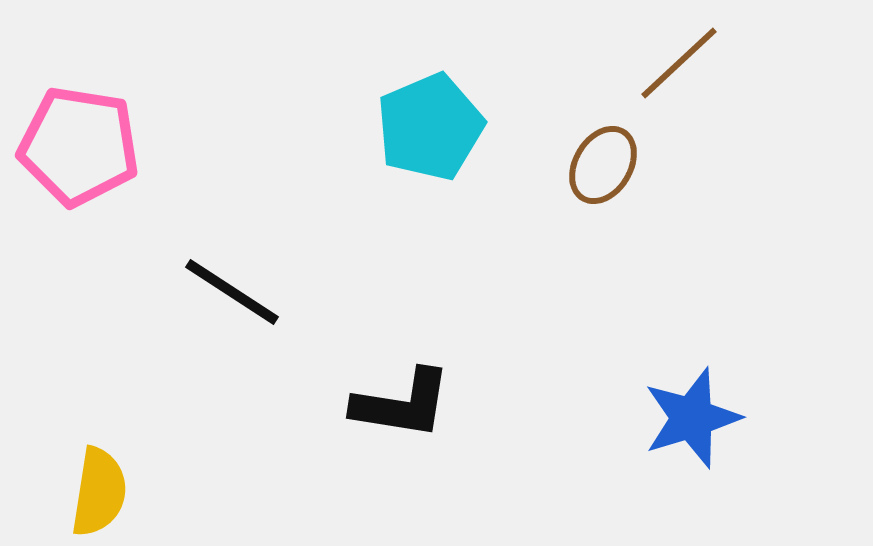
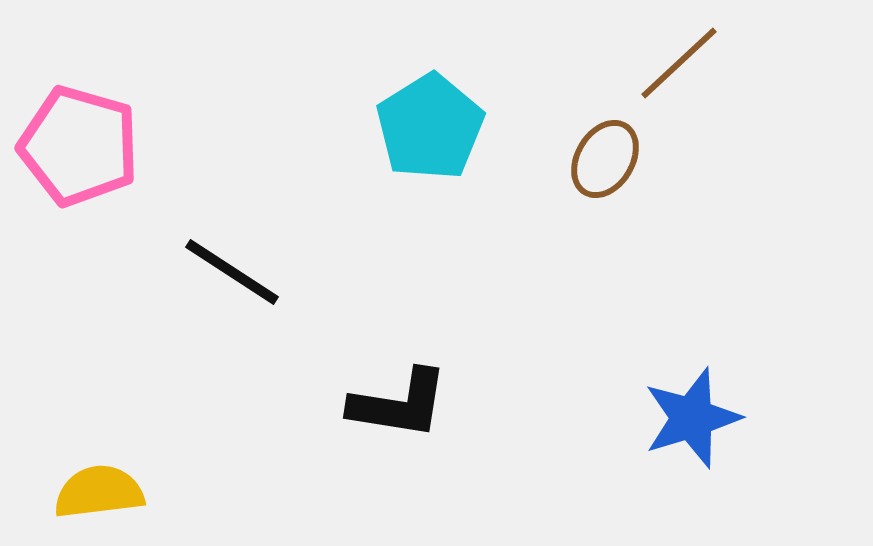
cyan pentagon: rotated 9 degrees counterclockwise
pink pentagon: rotated 7 degrees clockwise
brown ellipse: moved 2 px right, 6 px up
black line: moved 20 px up
black L-shape: moved 3 px left
yellow semicircle: rotated 106 degrees counterclockwise
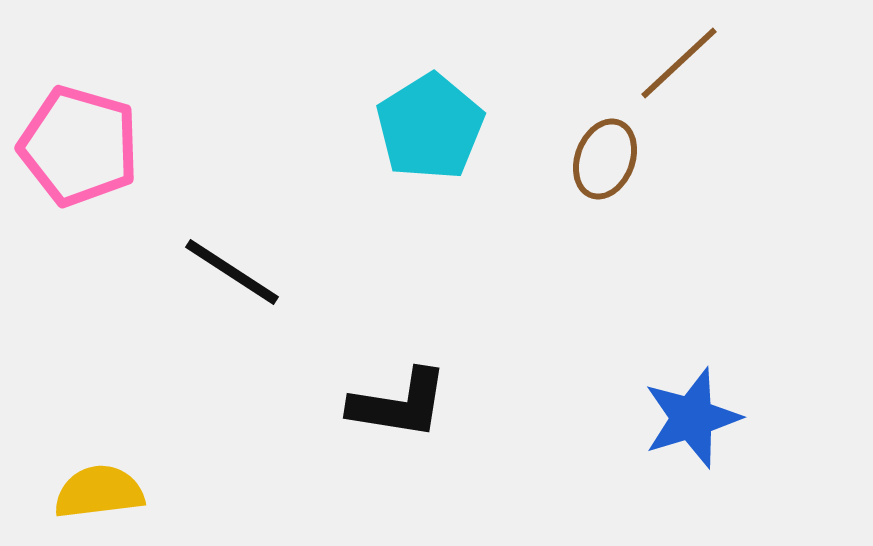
brown ellipse: rotated 10 degrees counterclockwise
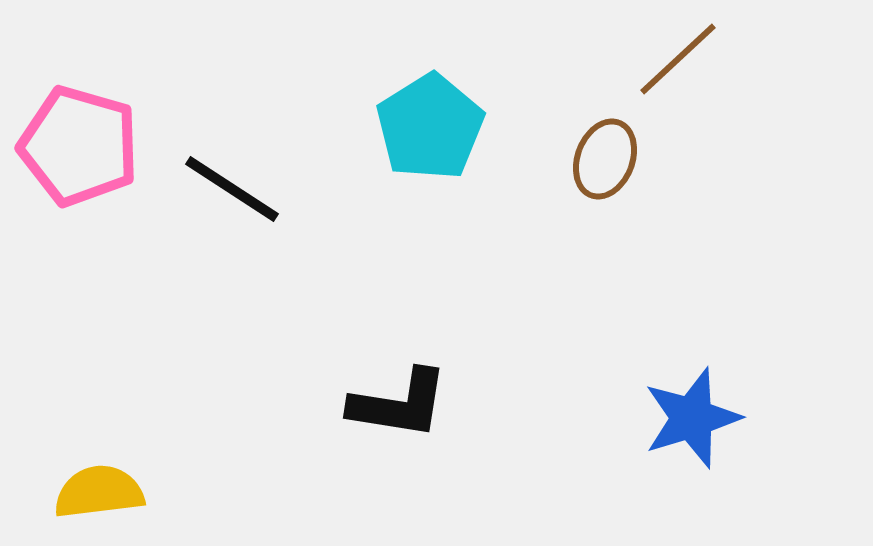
brown line: moved 1 px left, 4 px up
black line: moved 83 px up
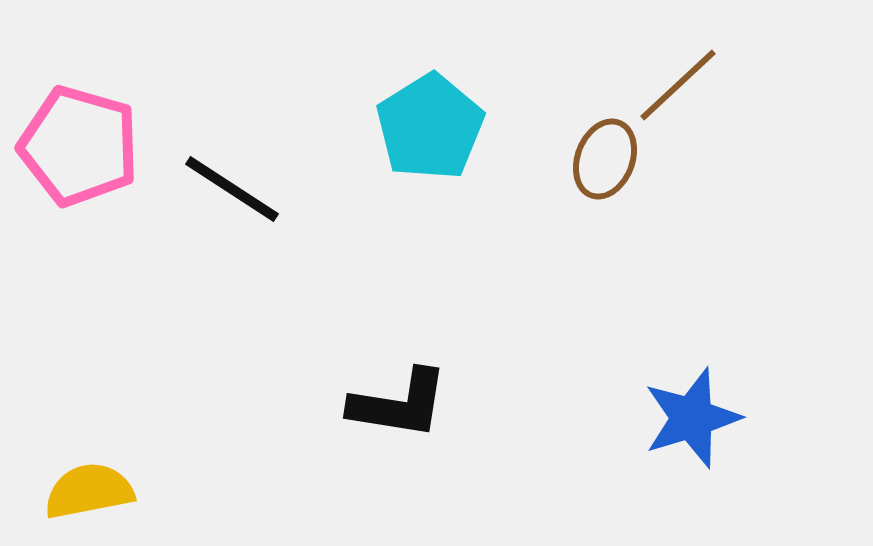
brown line: moved 26 px down
yellow semicircle: moved 10 px left, 1 px up; rotated 4 degrees counterclockwise
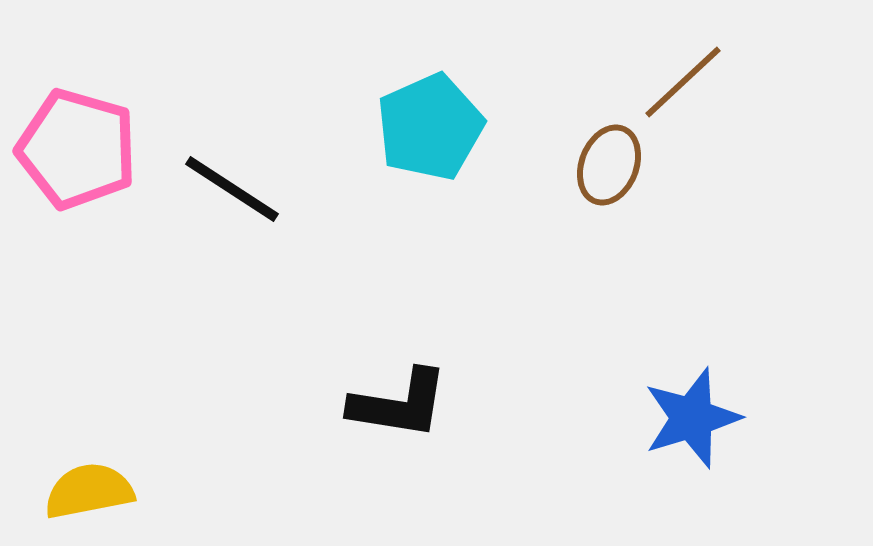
brown line: moved 5 px right, 3 px up
cyan pentagon: rotated 8 degrees clockwise
pink pentagon: moved 2 px left, 3 px down
brown ellipse: moved 4 px right, 6 px down
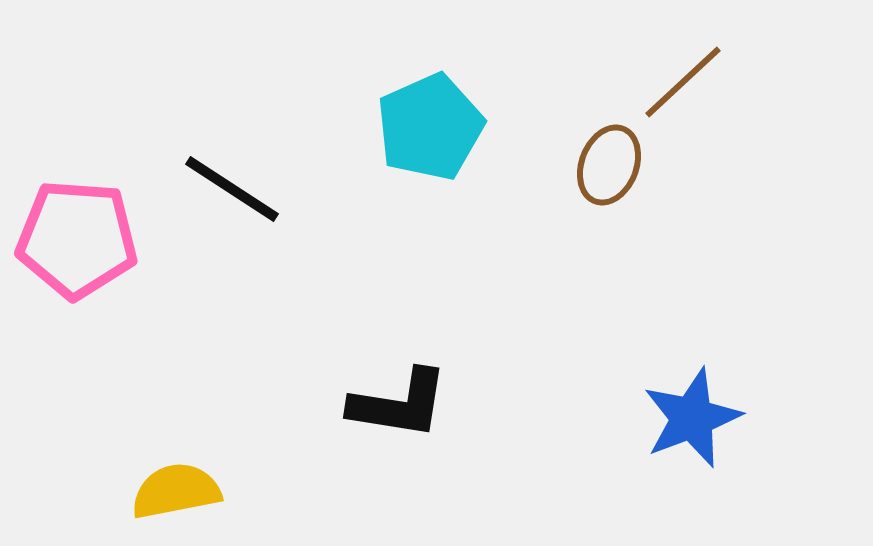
pink pentagon: moved 90 px down; rotated 12 degrees counterclockwise
blue star: rotated 4 degrees counterclockwise
yellow semicircle: moved 87 px right
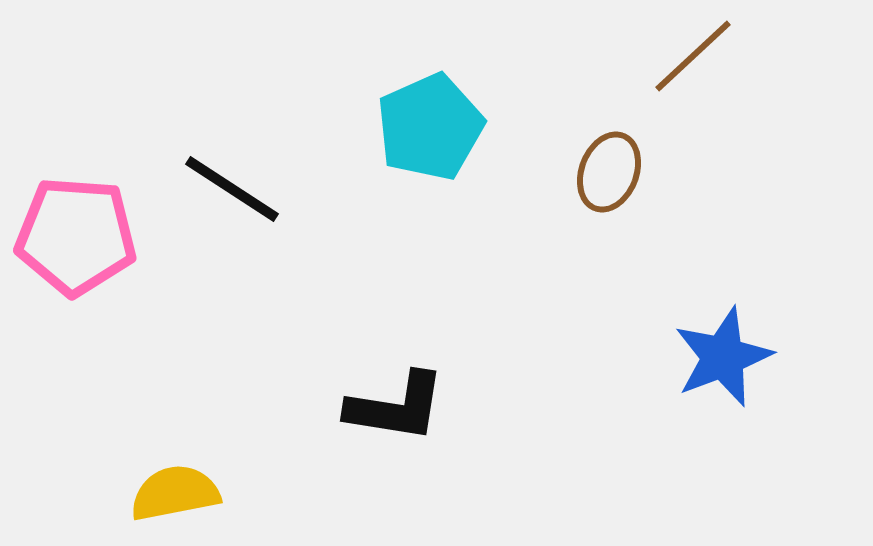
brown line: moved 10 px right, 26 px up
brown ellipse: moved 7 px down
pink pentagon: moved 1 px left, 3 px up
black L-shape: moved 3 px left, 3 px down
blue star: moved 31 px right, 61 px up
yellow semicircle: moved 1 px left, 2 px down
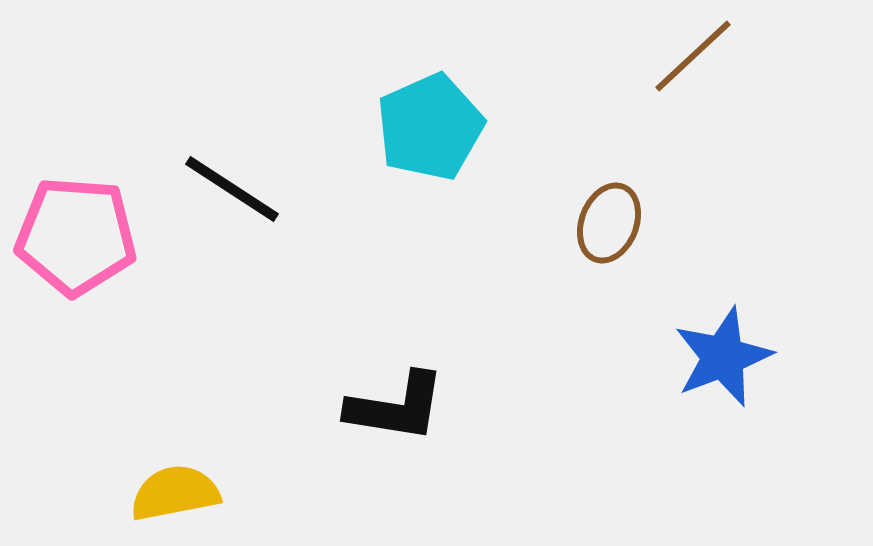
brown ellipse: moved 51 px down
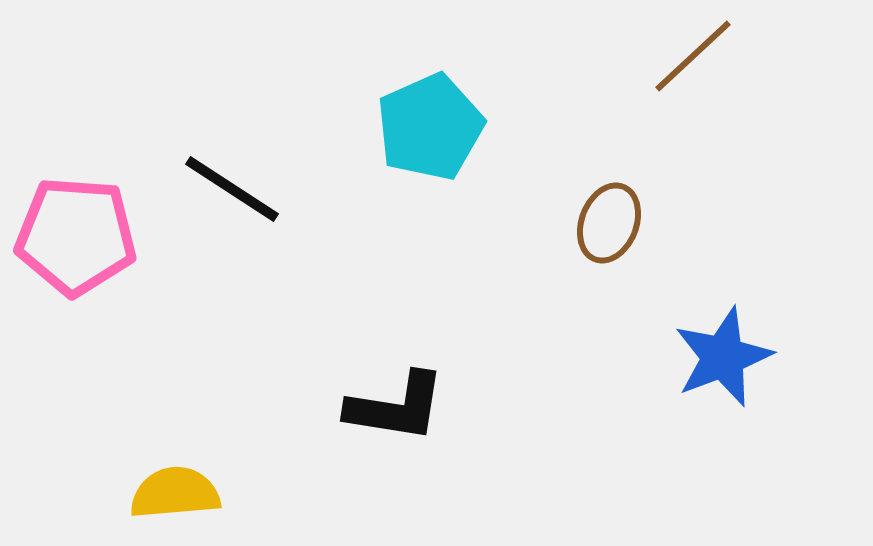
yellow semicircle: rotated 6 degrees clockwise
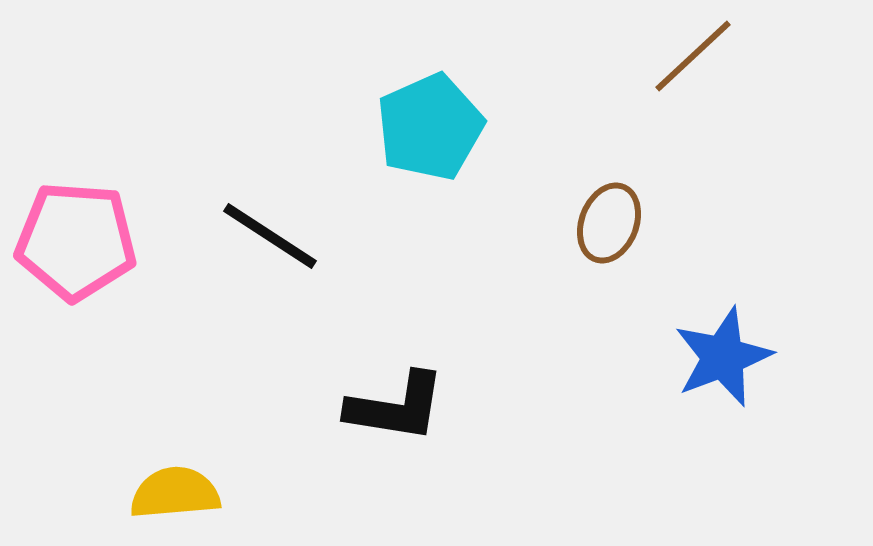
black line: moved 38 px right, 47 px down
pink pentagon: moved 5 px down
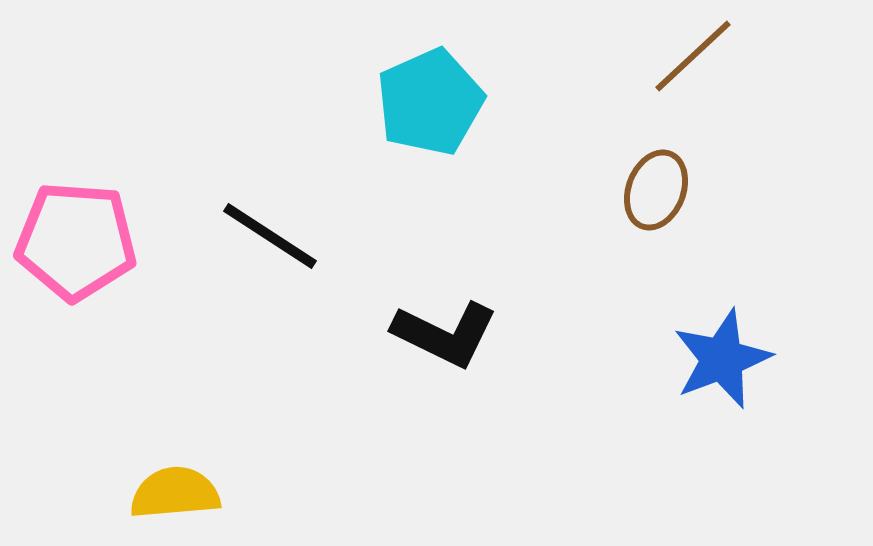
cyan pentagon: moved 25 px up
brown ellipse: moved 47 px right, 33 px up
blue star: moved 1 px left, 2 px down
black L-shape: moved 49 px right, 73 px up; rotated 17 degrees clockwise
